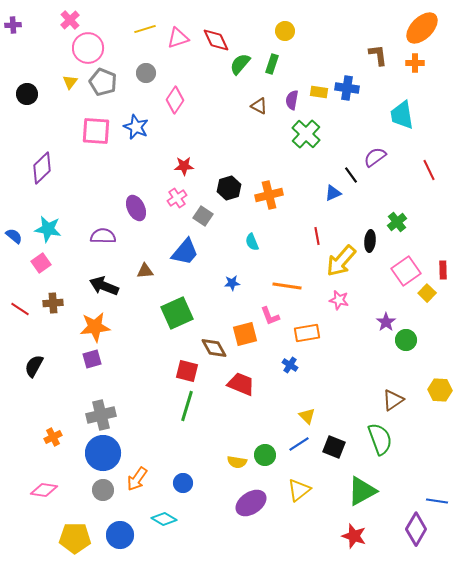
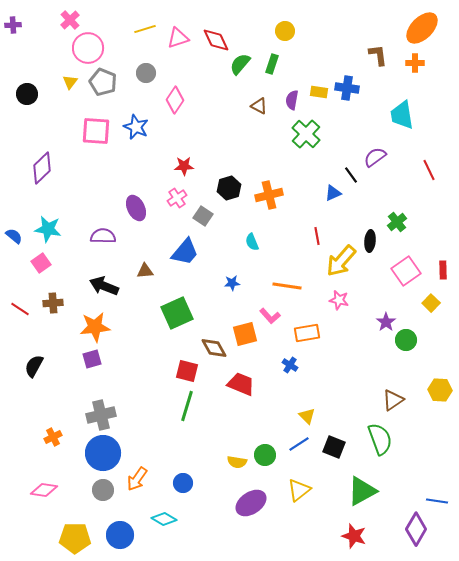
yellow square at (427, 293): moved 4 px right, 10 px down
pink L-shape at (270, 316): rotated 20 degrees counterclockwise
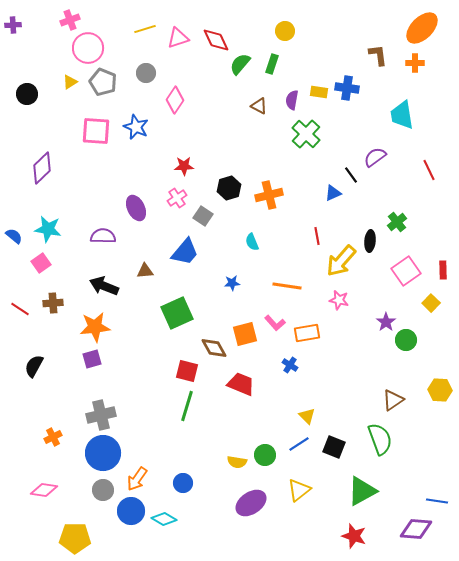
pink cross at (70, 20): rotated 24 degrees clockwise
yellow triangle at (70, 82): rotated 21 degrees clockwise
pink L-shape at (270, 316): moved 5 px right, 7 px down
purple diamond at (416, 529): rotated 64 degrees clockwise
blue circle at (120, 535): moved 11 px right, 24 px up
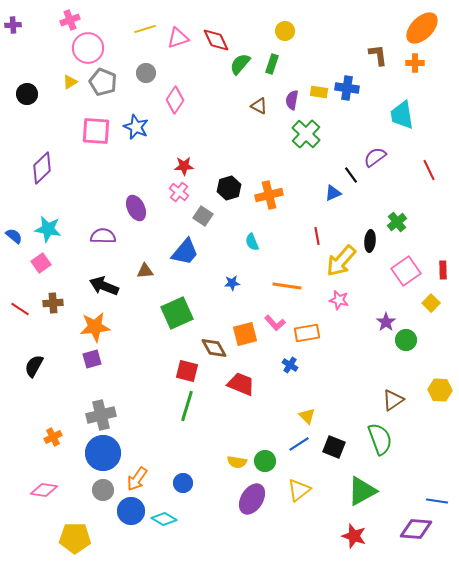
pink cross at (177, 198): moved 2 px right, 6 px up; rotated 18 degrees counterclockwise
green circle at (265, 455): moved 6 px down
purple ellipse at (251, 503): moved 1 px right, 4 px up; rotated 24 degrees counterclockwise
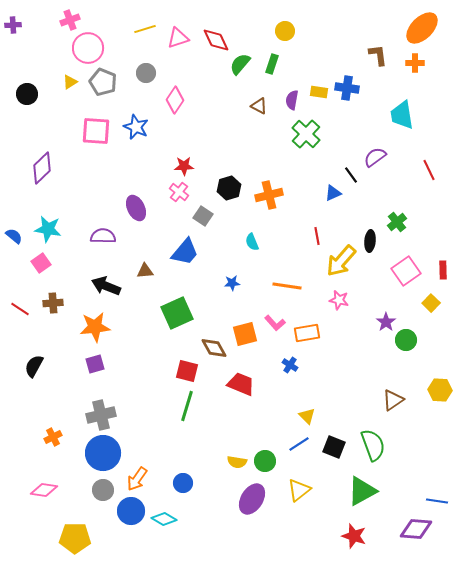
black arrow at (104, 286): moved 2 px right
purple square at (92, 359): moved 3 px right, 5 px down
green semicircle at (380, 439): moved 7 px left, 6 px down
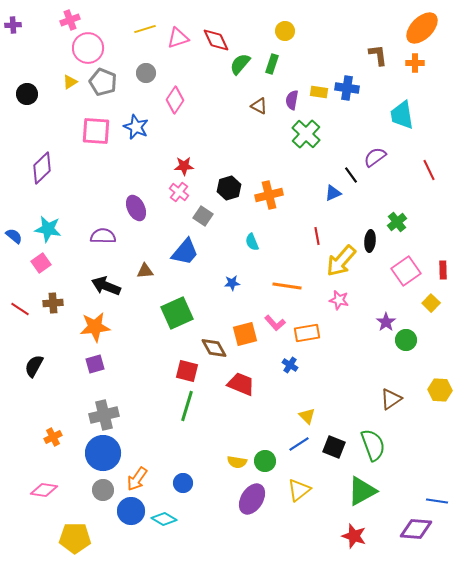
brown triangle at (393, 400): moved 2 px left, 1 px up
gray cross at (101, 415): moved 3 px right
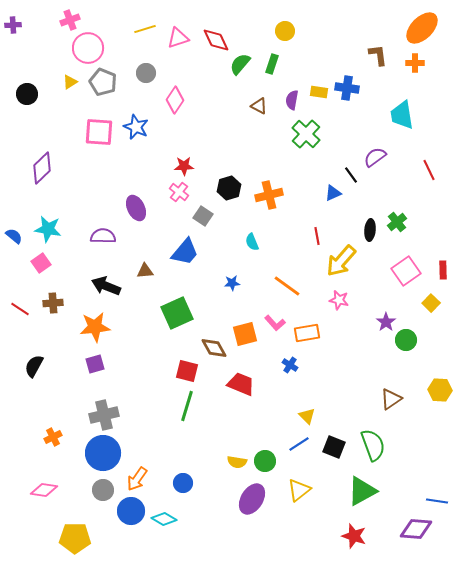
pink square at (96, 131): moved 3 px right, 1 px down
black ellipse at (370, 241): moved 11 px up
orange line at (287, 286): rotated 28 degrees clockwise
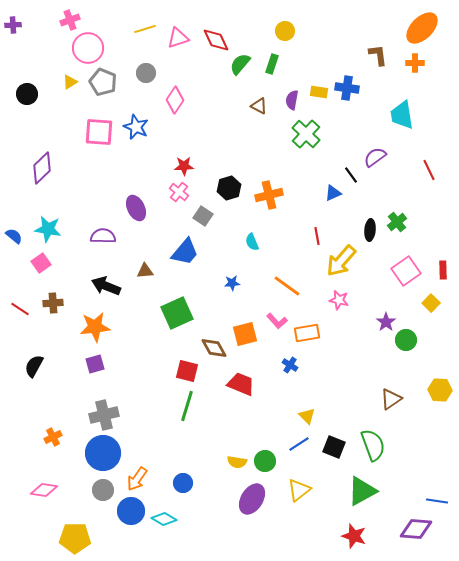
pink L-shape at (275, 323): moved 2 px right, 2 px up
